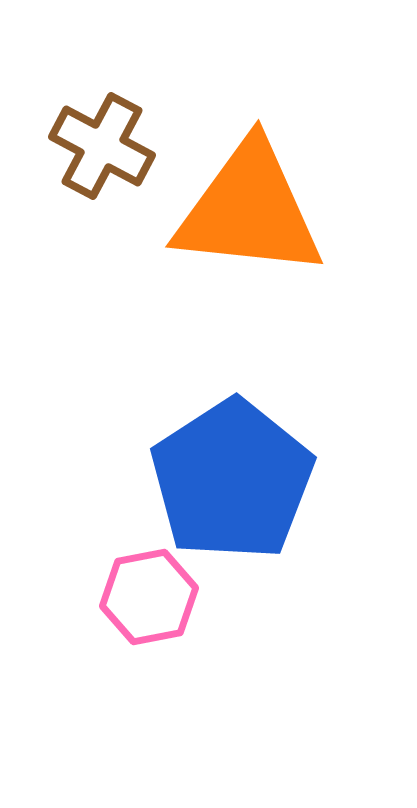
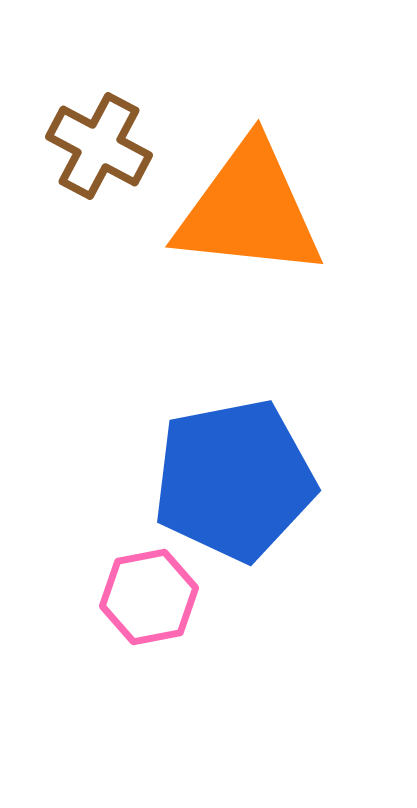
brown cross: moved 3 px left
blue pentagon: moved 2 px right; rotated 22 degrees clockwise
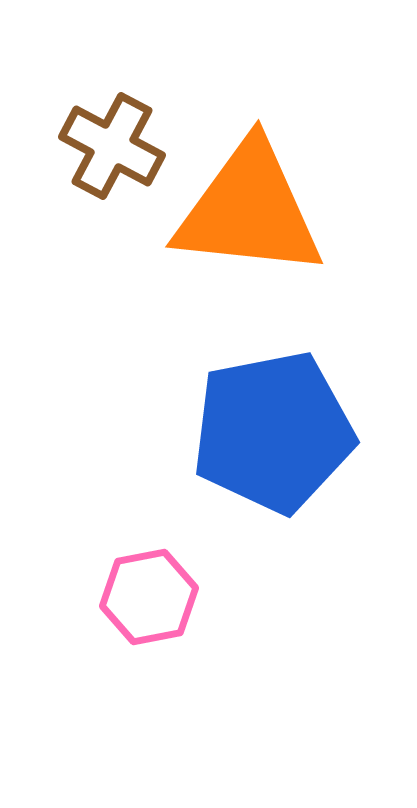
brown cross: moved 13 px right
blue pentagon: moved 39 px right, 48 px up
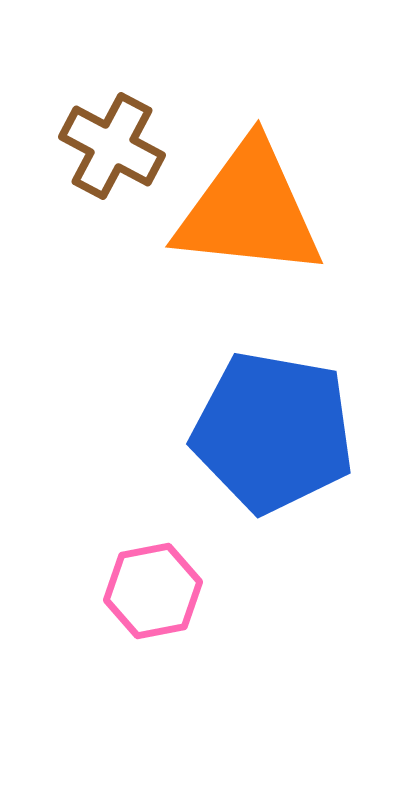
blue pentagon: rotated 21 degrees clockwise
pink hexagon: moved 4 px right, 6 px up
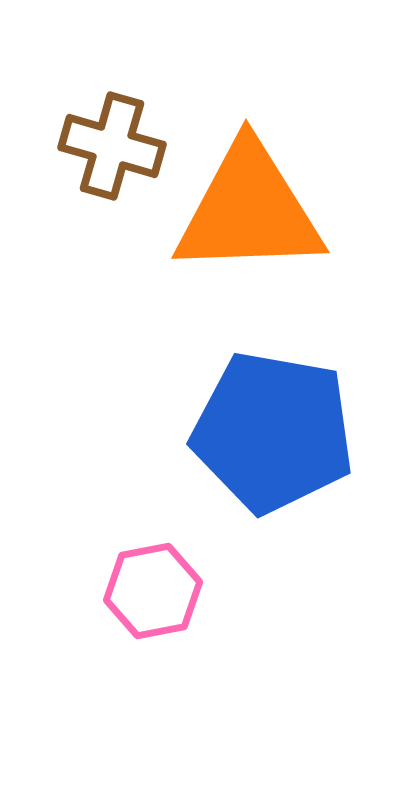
brown cross: rotated 12 degrees counterclockwise
orange triangle: rotated 8 degrees counterclockwise
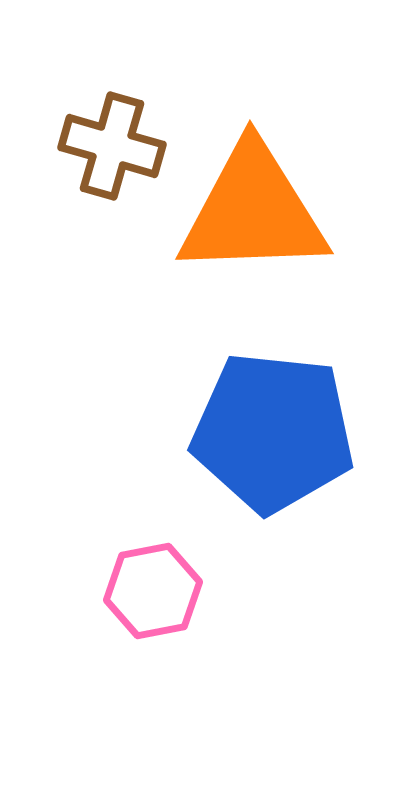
orange triangle: moved 4 px right, 1 px down
blue pentagon: rotated 4 degrees counterclockwise
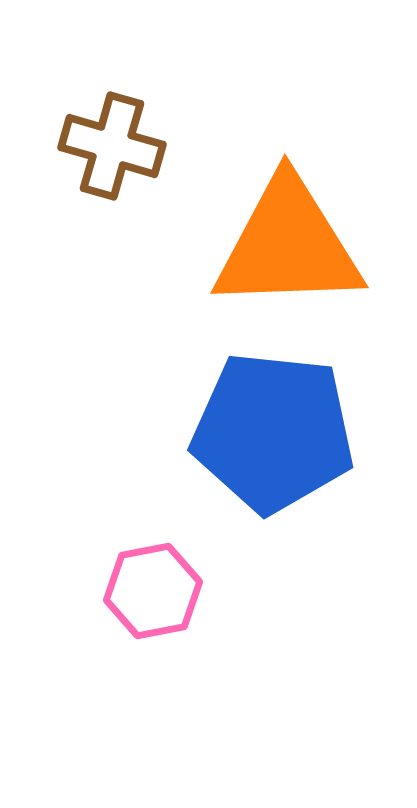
orange triangle: moved 35 px right, 34 px down
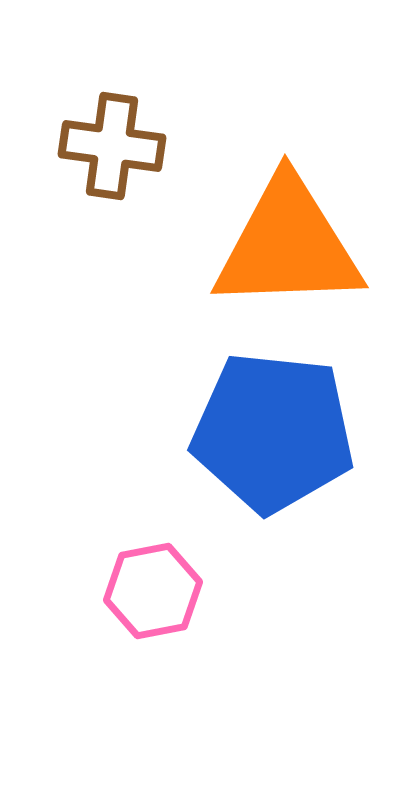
brown cross: rotated 8 degrees counterclockwise
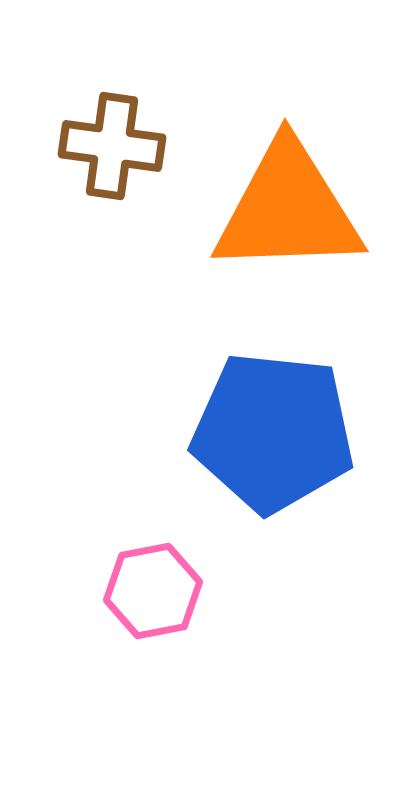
orange triangle: moved 36 px up
